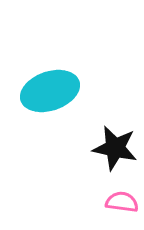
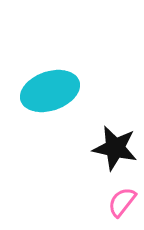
pink semicircle: rotated 60 degrees counterclockwise
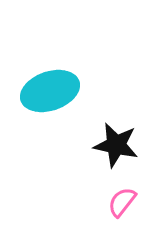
black star: moved 1 px right, 3 px up
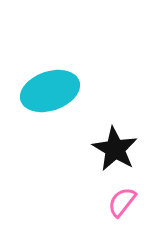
black star: moved 1 px left, 4 px down; rotated 18 degrees clockwise
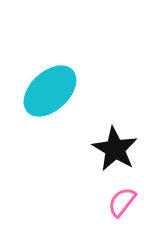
cyan ellipse: rotated 24 degrees counterclockwise
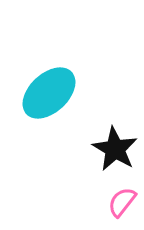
cyan ellipse: moved 1 px left, 2 px down
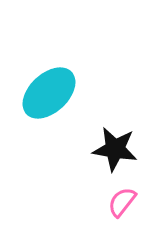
black star: rotated 21 degrees counterclockwise
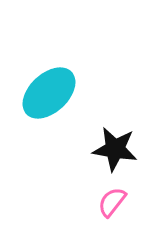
pink semicircle: moved 10 px left
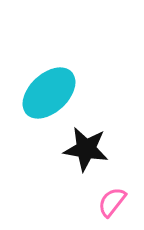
black star: moved 29 px left
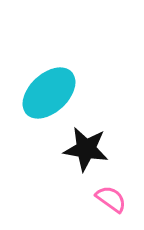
pink semicircle: moved 1 px left, 3 px up; rotated 88 degrees clockwise
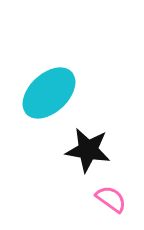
black star: moved 2 px right, 1 px down
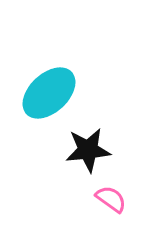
black star: rotated 15 degrees counterclockwise
